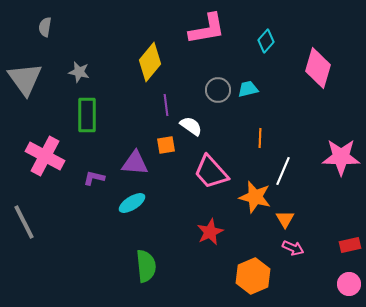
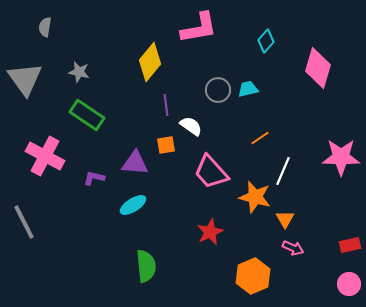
pink L-shape: moved 8 px left, 1 px up
green rectangle: rotated 56 degrees counterclockwise
orange line: rotated 54 degrees clockwise
cyan ellipse: moved 1 px right, 2 px down
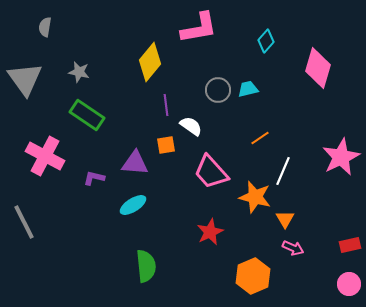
pink star: rotated 27 degrees counterclockwise
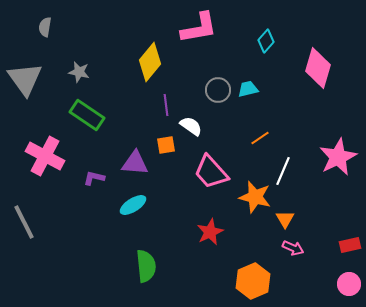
pink star: moved 3 px left
orange hexagon: moved 5 px down
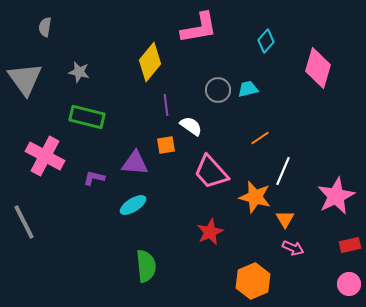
green rectangle: moved 2 px down; rotated 20 degrees counterclockwise
pink star: moved 2 px left, 39 px down
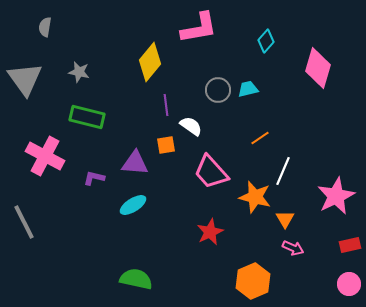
green semicircle: moved 10 px left, 13 px down; rotated 72 degrees counterclockwise
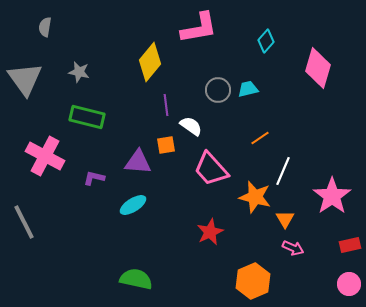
purple triangle: moved 3 px right, 1 px up
pink trapezoid: moved 3 px up
pink star: moved 4 px left; rotated 9 degrees counterclockwise
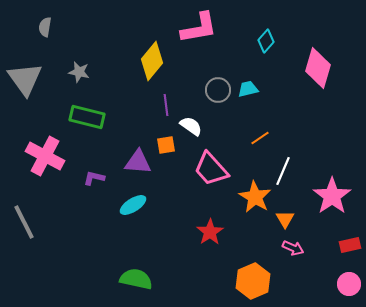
yellow diamond: moved 2 px right, 1 px up
orange star: rotated 16 degrees clockwise
red star: rotated 8 degrees counterclockwise
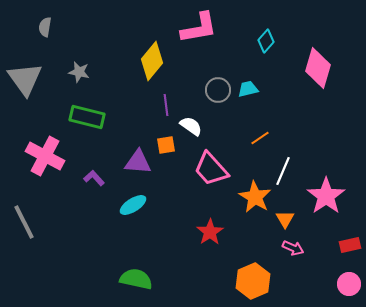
purple L-shape: rotated 35 degrees clockwise
pink star: moved 6 px left
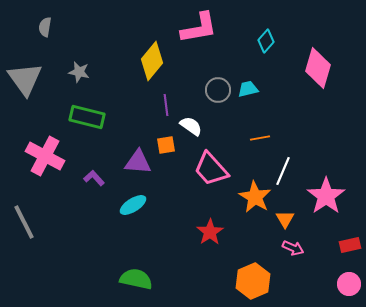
orange line: rotated 24 degrees clockwise
